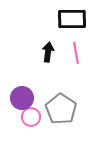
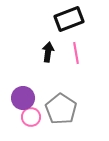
black rectangle: moved 3 px left; rotated 20 degrees counterclockwise
purple circle: moved 1 px right
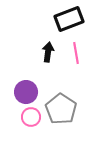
purple circle: moved 3 px right, 6 px up
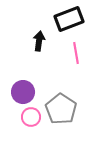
black arrow: moved 9 px left, 11 px up
purple circle: moved 3 px left
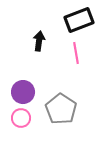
black rectangle: moved 10 px right, 1 px down
pink circle: moved 10 px left, 1 px down
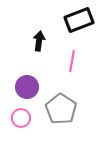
pink line: moved 4 px left, 8 px down; rotated 20 degrees clockwise
purple circle: moved 4 px right, 5 px up
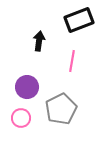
gray pentagon: rotated 12 degrees clockwise
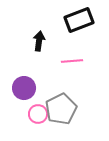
pink line: rotated 75 degrees clockwise
purple circle: moved 3 px left, 1 px down
pink circle: moved 17 px right, 4 px up
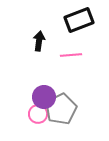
pink line: moved 1 px left, 6 px up
purple circle: moved 20 px right, 9 px down
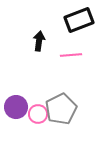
purple circle: moved 28 px left, 10 px down
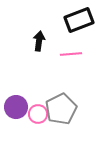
pink line: moved 1 px up
